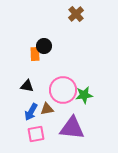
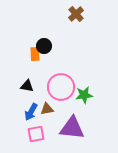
pink circle: moved 2 px left, 3 px up
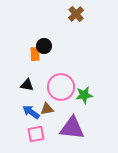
black triangle: moved 1 px up
blue arrow: rotated 96 degrees clockwise
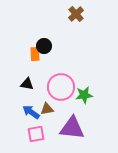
black triangle: moved 1 px up
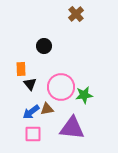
orange rectangle: moved 14 px left, 15 px down
black triangle: moved 3 px right; rotated 40 degrees clockwise
blue arrow: rotated 72 degrees counterclockwise
pink square: moved 3 px left; rotated 12 degrees clockwise
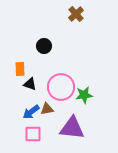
orange rectangle: moved 1 px left
black triangle: rotated 32 degrees counterclockwise
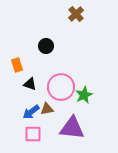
black circle: moved 2 px right
orange rectangle: moved 3 px left, 4 px up; rotated 16 degrees counterclockwise
green star: rotated 18 degrees counterclockwise
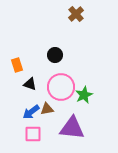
black circle: moved 9 px right, 9 px down
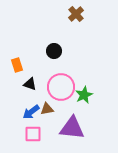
black circle: moved 1 px left, 4 px up
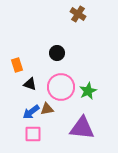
brown cross: moved 2 px right; rotated 14 degrees counterclockwise
black circle: moved 3 px right, 2 px down
green star: moved 4 px right, 4 px up
purple triangle: moved 10 px right
